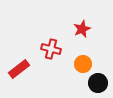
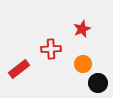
red cross: rotated 18 degrees counterclockwise
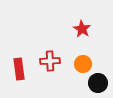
red star: rotated 18 degrees counterclockwise
red cross: moved 1 px left, 12 px down
red rectangle: rotated 60 degrees counterclockwise
